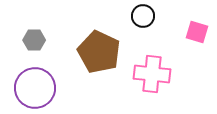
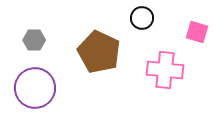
black circle: moved 1 px left, 2 px down
pink cross: moved 13 px right, 4 px up
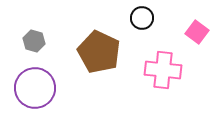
pink square: rotated 20 degrees clockwise
gray hexagon: moved 1 px down; rotated 15 degrees clockwise
pink cross: moved 2 px left
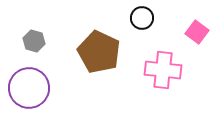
purple circle: moved 6 px left
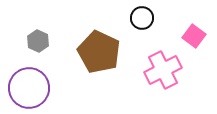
pink square: moved 3 px left, 4 px down
gray hexagon: moved 4 px right; rotated 10 degrees clockwise
pink cross: rotated 33 degrees counterclockwise
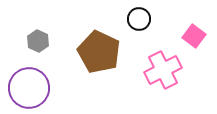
black circle: moved 3 px left, 1 px down
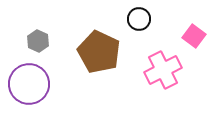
purple circle: moved 4 px up
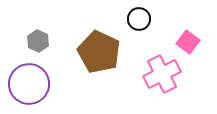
pink square: moved 6 px left, 6 px down
pink cross: moved 1 px left, 4 px down
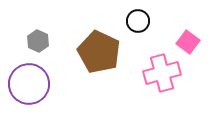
black circle: moved 1 px left, 2 px down
pink cross: moved 1 px up; rotated 12 degrees clockwise
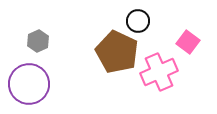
gray hexagon: rotated 10 degrees clockwise
brown pentagon: moved 18 px right
pink cross: moved 3 px left, 1 px up; rotated 9 degrees counterclockwise
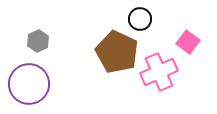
black circle: moved 2 px right, 2 px up
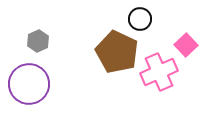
pink square: moved 2 px left, 3 px down; rotated 10 degrees clockwise
